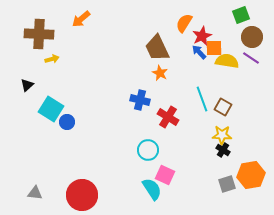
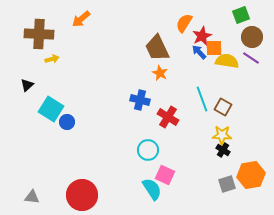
gray triangle: moved 3 px left, 4 px down
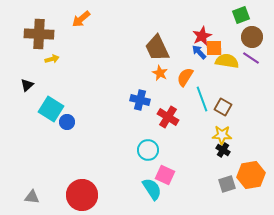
orange semicircle: moved 1 px right, 54 px down
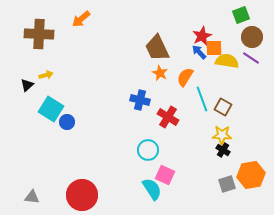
yellow arrow: moved 6 px left, 16 px down
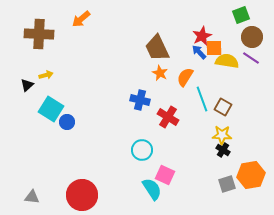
cyan circle: moved 6 px left
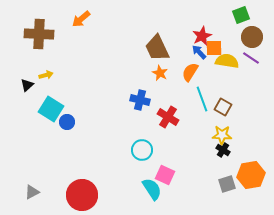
orange semicircle: moved 5 px right, 5 px up
gray triangle: moved 5 px up; rotated 35 degrees counterclockwise
